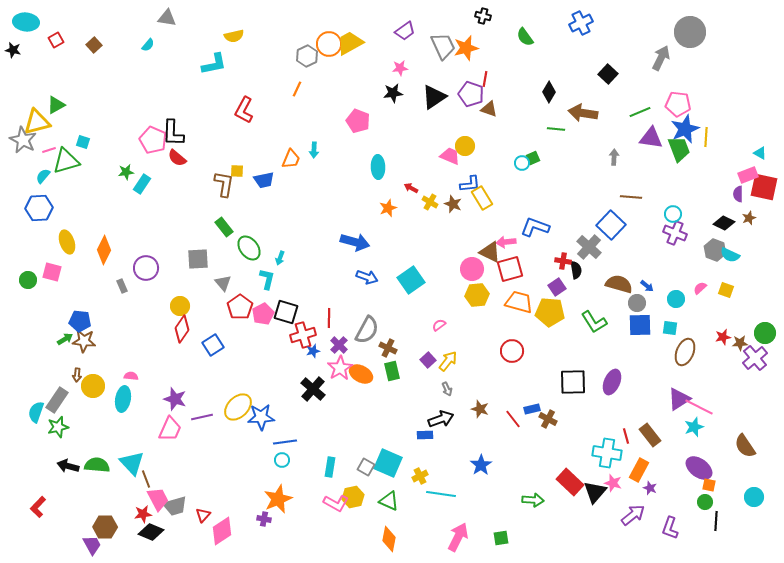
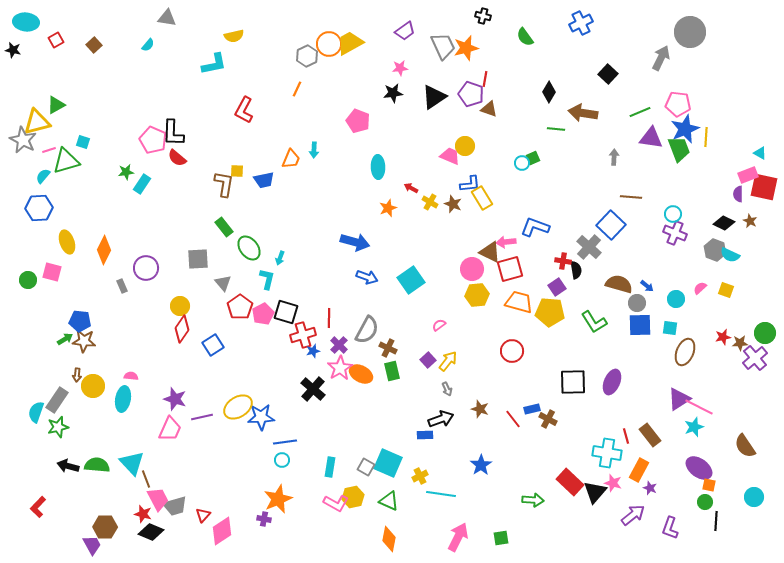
brown star at (749, 218): moved 1 px right, 3 px down; rotated 24 degrees counterclockwise
yellow ellipse at (238, 407): rotated 12 degrees clockwise
red star at (143, 514): rotated 24 degrees clockwise
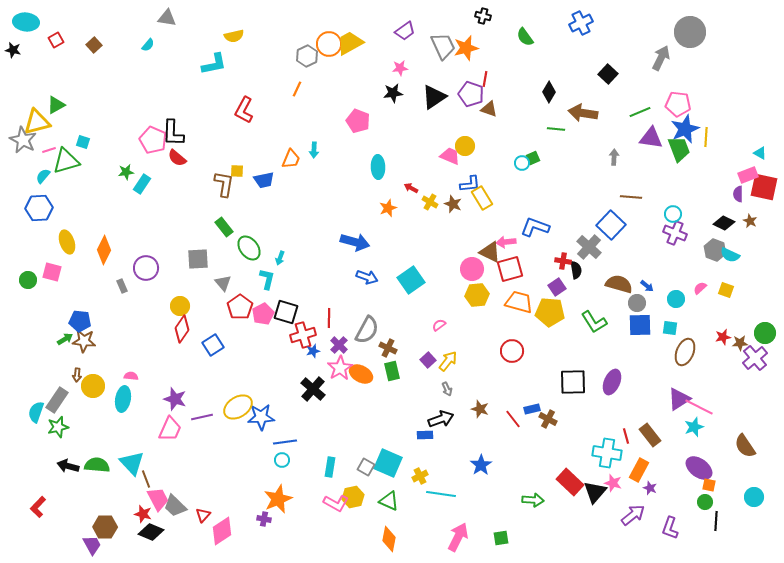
gray trapezoid at (175, 506): rotated 60 degrees clockwise
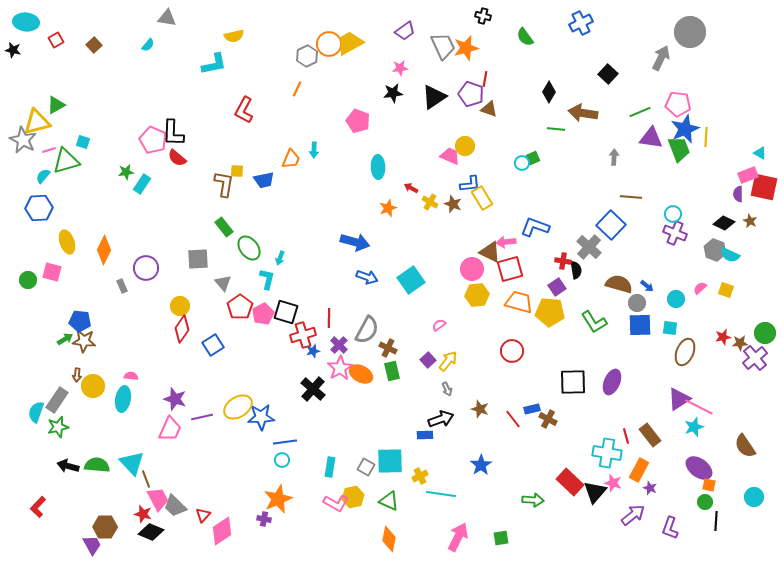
cyan square at (388, 463): moved 2 px right, 2 px up; rotated 24 degrees counterclockwise
